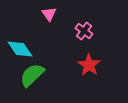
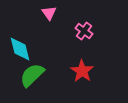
pink triangle: moved 1 px up
cyan diamond: rotated 20 degrees clockwise
red star: moved 7 px left, 6 px down
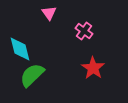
red star: moved 11 px right, 3 px up
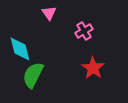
pink cross: rotated 24 degrees clockwise
green semicircle: moved 1 px right; rotated 20 degrees counterclockwise
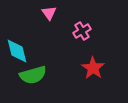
pink cross: moved 2 px left
cyan diamond: moved 3 px left, 2 px down
green semicircle: rotated 132 degrees counterclockwise
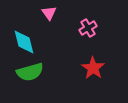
pink cross: moved 6 px right, 3 px up
cyan diamond: moved 7 px right, 9 px up
green semicircle: moved 3 px left, 3 px up
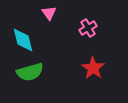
cyan diamond: moved 1 px left, 2 px up
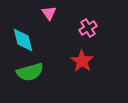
red star: moved 11 px left, 7 px up
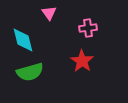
pink cross: rotated 24 degrees clockwise
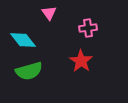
cyan diamond: rotated 24 degrees counterclockwise
red star: moved 1 px left
green semicircle: moved 1 px left, 1 px up
